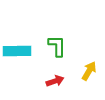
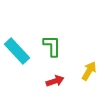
green L-shape: moved 5 px left
cyan rectangle: rotated 48 degrees clockwise
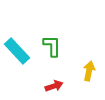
yellow arrow: rotated 18 degrees counterclockwise
red arrow: moved 1 px left, 5 px down
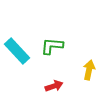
green L-shape: rotated 85 degrees counterclockwise
yellow arrow: moved 1 px up
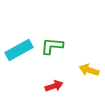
cyan rectangle: moved 2 px right, 1 px up; rotated 76 degrees counterclockwise
yellow arrow: rotated 84 degrees counterclockwise
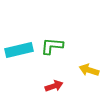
cyan rectangle: rotated 16 degrees clockwise
